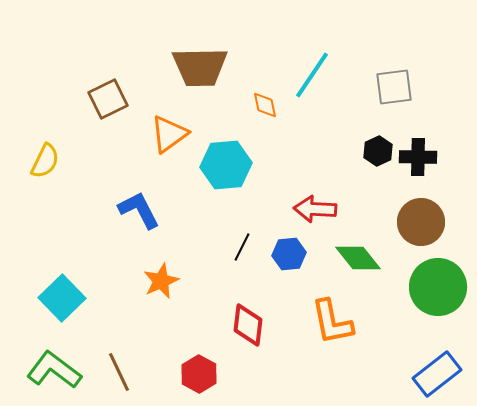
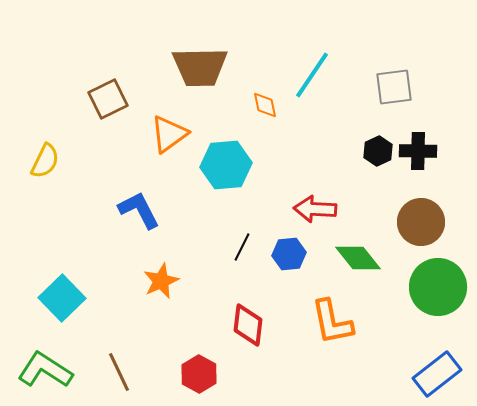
black cross: moved 6 px up
green L-shape: moved 9 px left; rotated 4 degrees counterclockwise
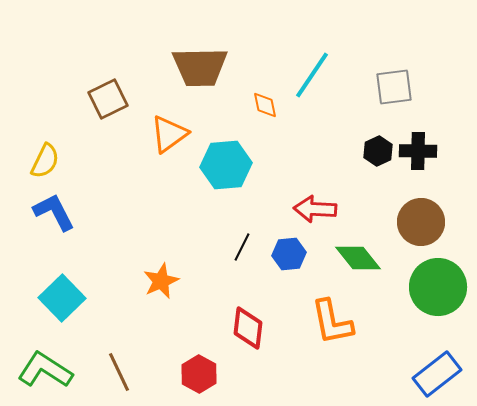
blue L-shape: moved 85 px left, 2 px down
red diamond: moved 3 px down
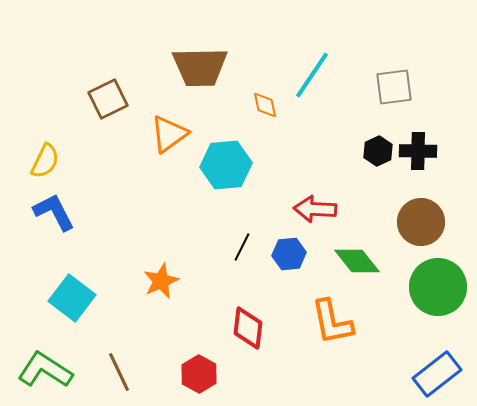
green diamond: moved 1 px left, 3 px down
cyan square: moved 10 px right; rotated 9 degrees counterclockwise
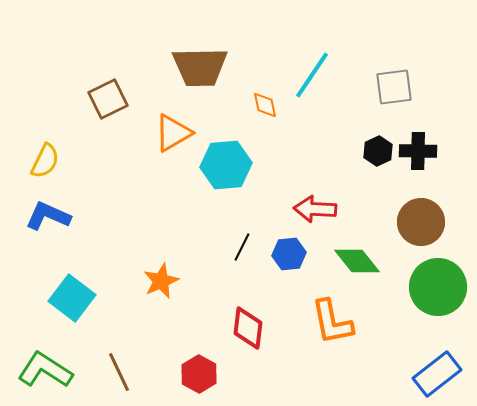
orange triangle: moved 4 px right, 1 px up; rotated 6 degrees clockwise
blue L-shape: moved 6 px left, 4 px down; rotated 39 degrees counterclockwise
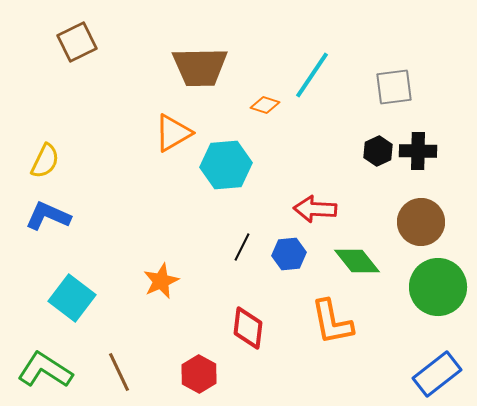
brown square: moved 31 px left, 57 px up
orange diamond: rotated 60 degrees counterclockwise
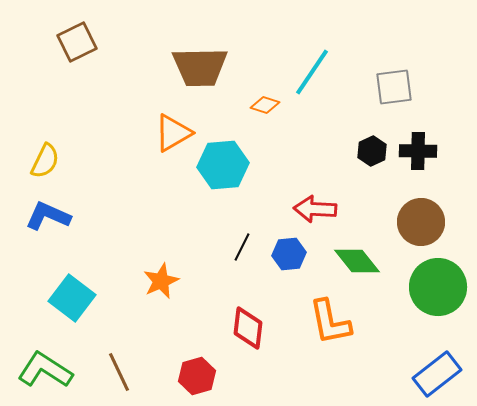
cyan line: moved 3 px up
black hexagon: moved 6 px left
cyan hexagon: moved 3 px left
orange L-shape: moved 2 px left
red hexagon: moved 2 px left, 2 px down; rotated 15 degrees clockwise
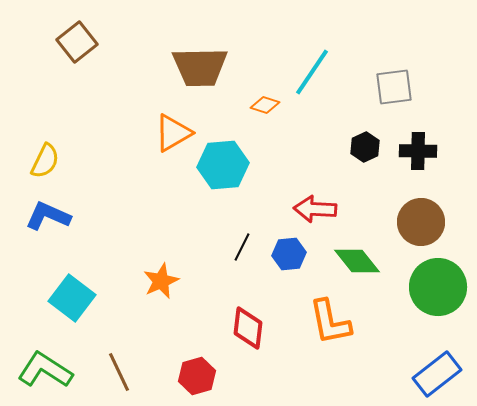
brown square: rotated 12 degrees counterclockwise
black hexagon: moved 7 px left, 4 px up
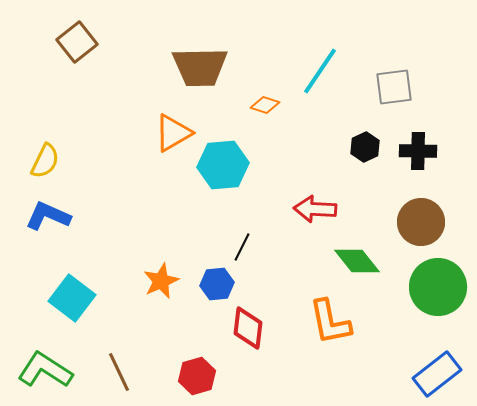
cyan line: moved 8 px right, 1 px up
blue hexagon: moved 72 px left, 30 px down
